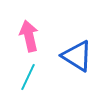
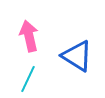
cyan line: moved 2 px down
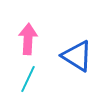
pink arrow: moved 1 px left, 3 px down; rotated 16 degrees clockwise
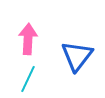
blue triangle: rotated 36 degrees clockwise
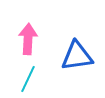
blue triangle: rotated 44 degrees clockwise
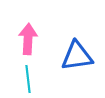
cyan line: rotated 32 degrees counterclockwise
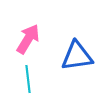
pink arrow: rotated 28 degrees clockwise
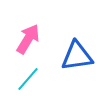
cyan line: rotated 48 degrees clockwise
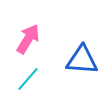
blue triangle: moved 5 px right, 4 px down; rotated 12 degrees clockwise
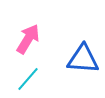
blue triangle: moved 1 px right, 1 px up
